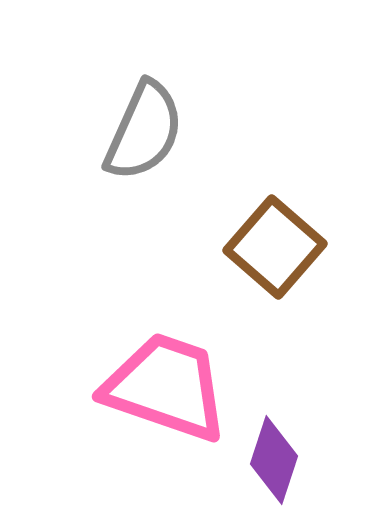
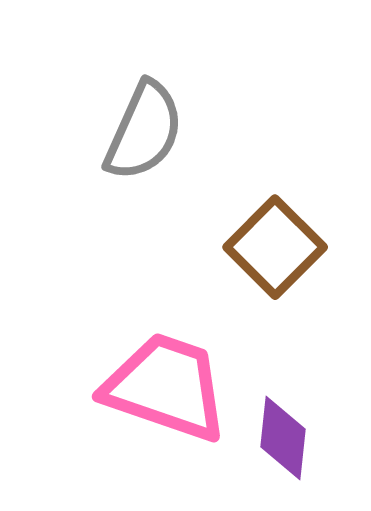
brown square: rotated 4 degrees clockwise
purple diamond: moved 9 px right, 22 px up; rotated 12 degrees counterclockwise
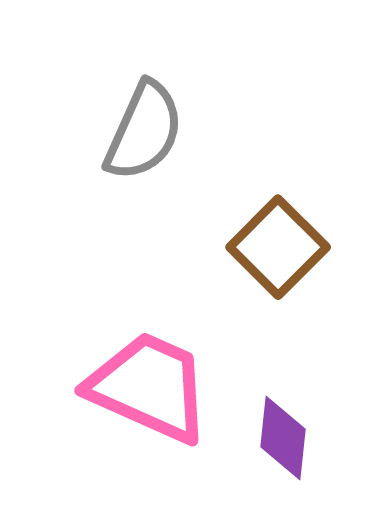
brown square: moved 3 px right
pink trapezoid: moved 17 px left; rotated 5 degrees clockwise
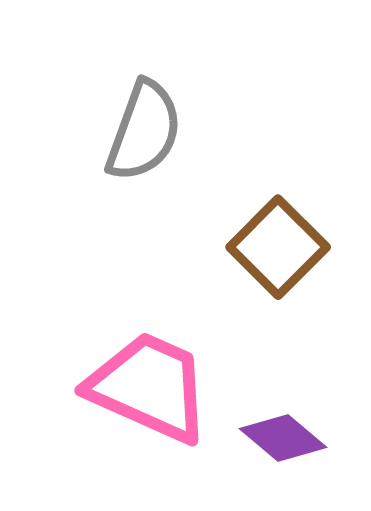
gray semicircle: rotated 4 degrees counterclockwise
purple diamond: rotated 56 degrees counterclockwise
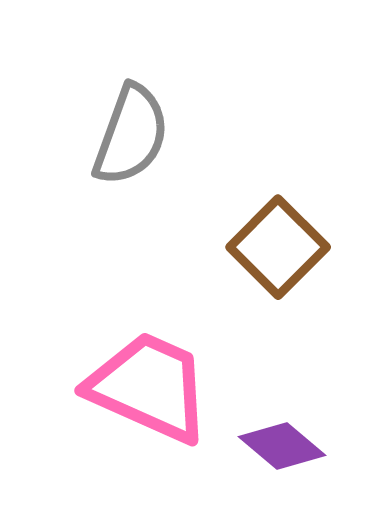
gray semicircle: moved 13 px left, 4 px down
purple diamond: moved 1 px left, 8 px down
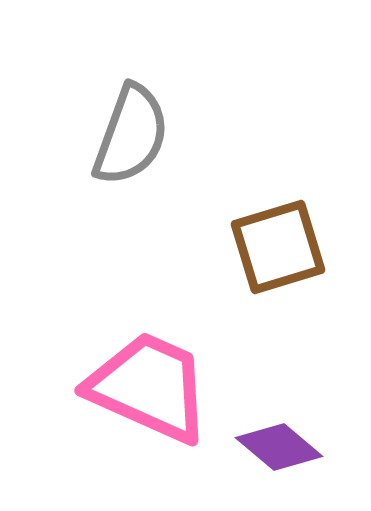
brown square: rotated 28 degrees clockwise
purple diamond: moved 3 px left, 1 px down
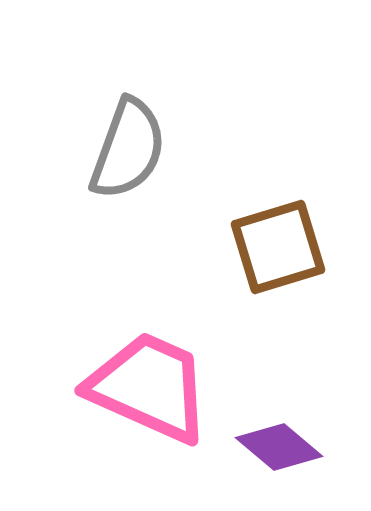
gray semicircle: moved 3 px left, 14 px down
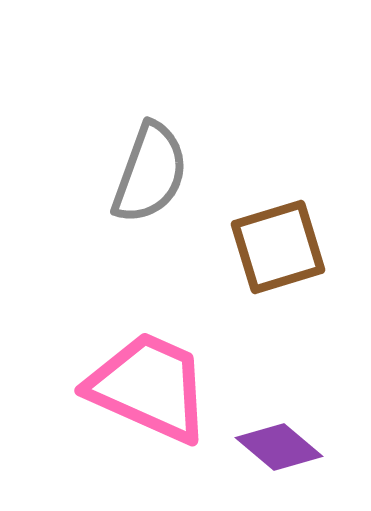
gray semicircle: moved 22 px right, 24 px down
